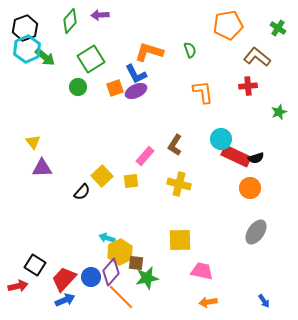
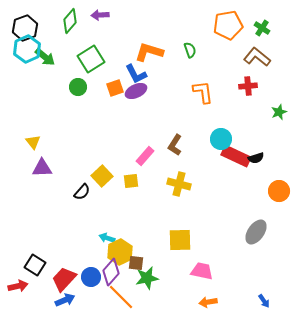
green cross at (278, 28): moved 16 px left
orange circle at (250, 188): moved 29 px right, 3 px down
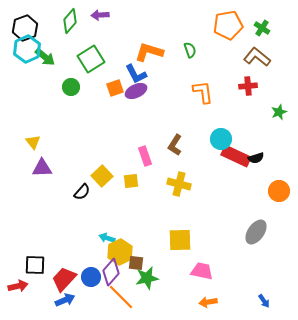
green circle at (78, 87): moved 7 px left
pink rectangle at (145, 156): rotated 60 degrees counterclockwise
black square at (35, 265): rotated 30 degrees counterclockwise
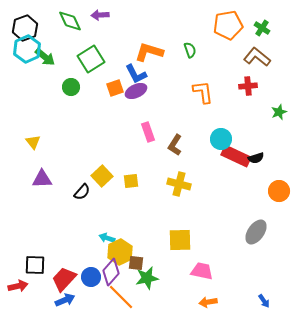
green diamond at (70, 21): rotated 65 degrees counterclockwise
pink rectangle at (145, 156): moved 3 px right, 24 px up
purple triangle at (42, 168): moved 11 px down
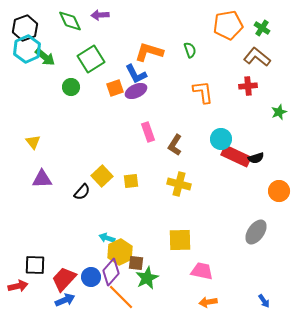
green star at (147, 278): rotated 15 degrees counterclockwise
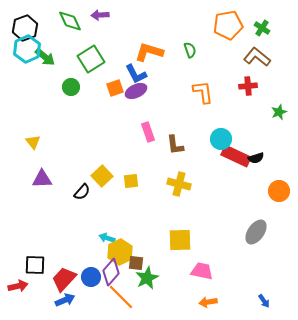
brown L-shape at (175, 145): rotated 40 degrees counterclockwise
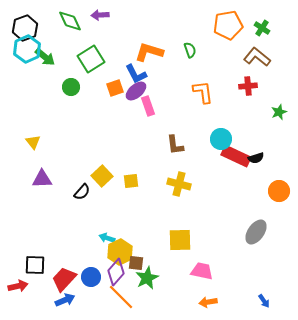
purple ellipse at (136, 91): rotated 15 degrees counterclockwise
pink rectangle at (148, 132): moved 26 px up
purple diamond at (111, 272): moved 5 px right
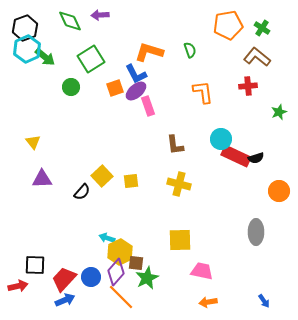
gray ellipse at (256, 232): rotated 35 degrees counterclockwise
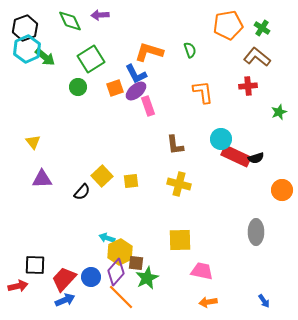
green circle at (71, 87): moved 7 px right
orange circle at (279, 191): moved 3 px right, 1 px up
